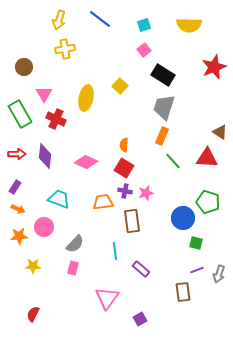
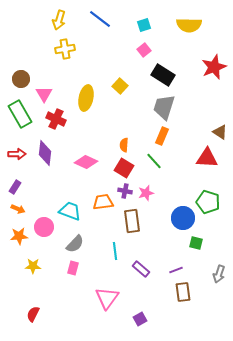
brown circle at (24, 67): moved 3 px left, 12 px down
purple diamond at (45, 156): moved 3 px up
green line at (173, 161): moved 19 px left
cyan trapezoid at (59, 199): moved 11 px right, 12 px down
purple line at (197, 270): moved 21 px left
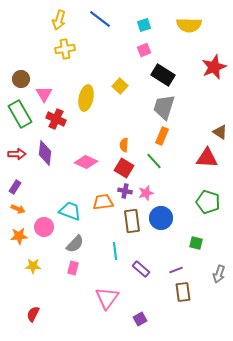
pink square at (144, 50): rotated 16 degrees clockwise
blue circle at (183, 218): moved 22 px left
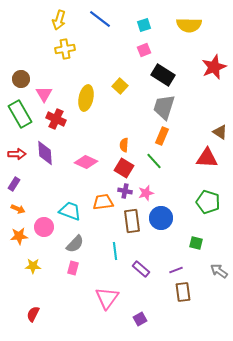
purple diamond at (45, 153): rotated 10 degrees counterclockwise
purple rectangle at (15, 187): moved 1 px left, 3 px up
gray arrow at (219, 274): moved 3 px up; rotated 108 degrees clockwise
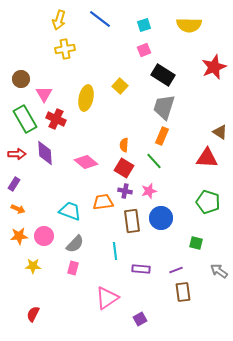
green rectangle at (20, 114): moved 5 px right, 5 px down
pink diamond at (86, 162): rotated 15 degrees clockwise
pink star at (146, 193): moved 3 px right, 2 px up
pink circle at (44, 227): moved 9 px down
purple rectangle at (141, 269): rotated 36 degrees counterclockwise
pink triangle at (107, 298): rotated 20 degrees clockwise
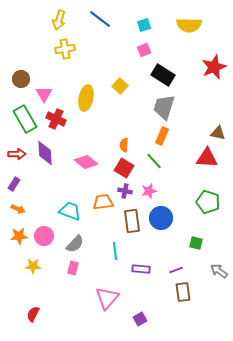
brown triangle at (220, 132): moved 2 px left, 1 px down; rotated 21 degrees counterclockwise
pink triangle at (107, 298): rotated 15 degrees counterclockwise
